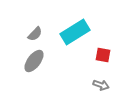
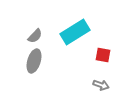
gray semicircle: moved 2 px down
gray ellipse: rotated 20 degrees counterclockwise
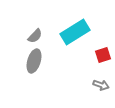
red square: rotated 28 degrees counterclockwise
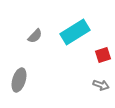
gray ellipse: moved 15 px left, 19 px down
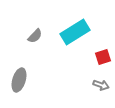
red square: moved 2 px down
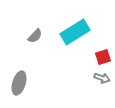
gray ellipse: moved 3 px down
gray arrow: moved 1 px right, 7 px up
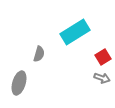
gray semicircle: moved 4 px right, 18 px down; rotated 28 degrees counterclockwise
red square: rotated 14 degrees counterclockwise
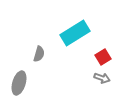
cyan rectangle: moved 1 px down
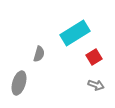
red square: moved 9 px left
gray arrow: moved 6 px left, 7 px down
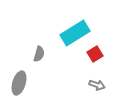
red square: moved 1 px right, 3 px up
gray arrow: moved 1 px right
